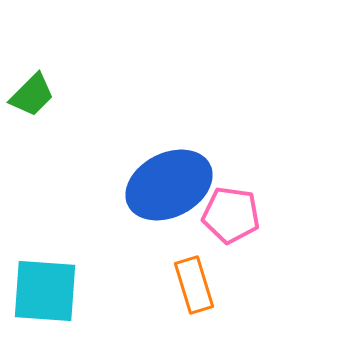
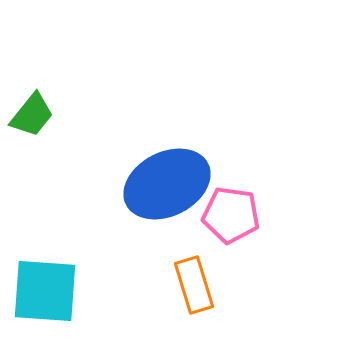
green trapezoid: moved 20 px down; rotated 6 degrees counterclockwise
blue ellipse: moved 2 px left, 1 px up
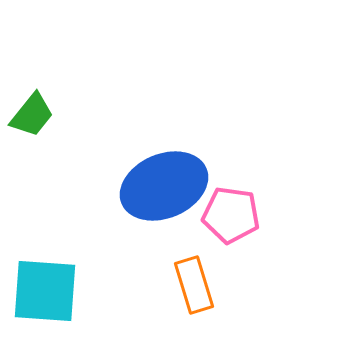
blue ellipse: moved 3 px left, 2 px down; rotated 4 degrees clockwise
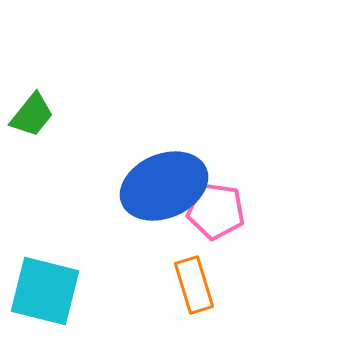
pink pentagon: moved 15 px left, 4 px up
cyan square: rotated 10 degrees clockwise
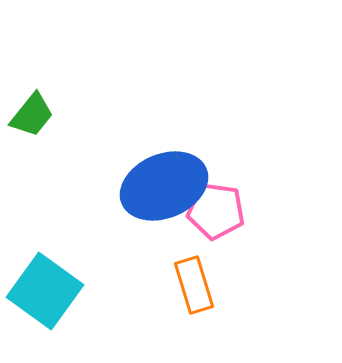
cyan square: rotated 22 degrees clockwise
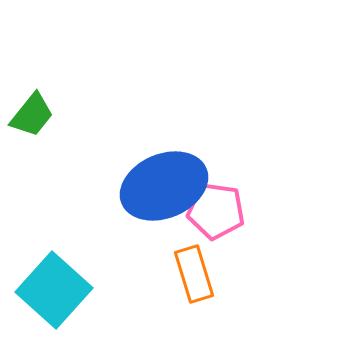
orange rectangle: moved 11 px up
cyan square: moved 9 px right, 1 px up; rotated 6 degrees clockwise
